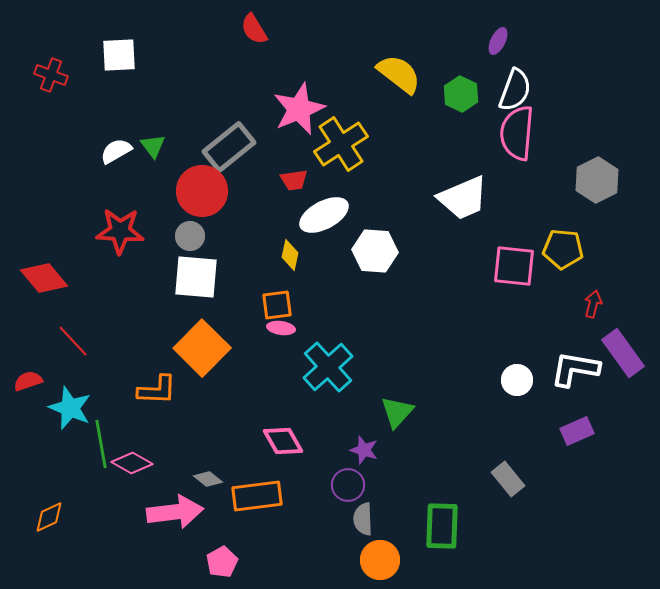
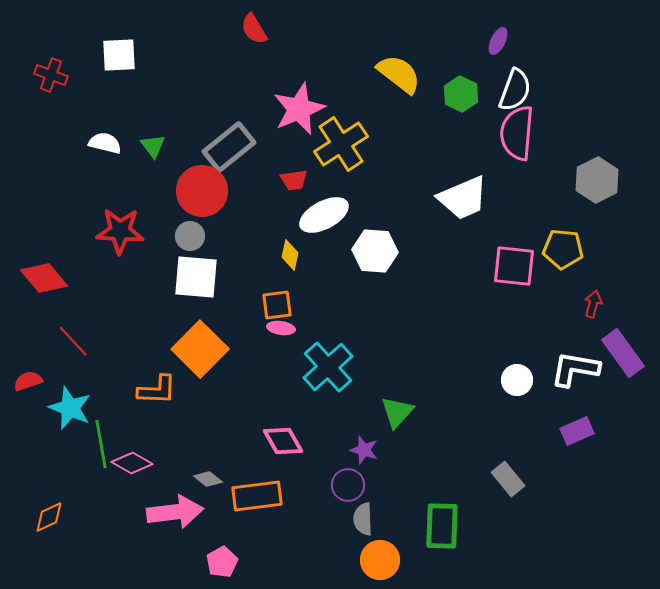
white semicircle at (116, 151): moved 11 px left, 8 px up; rotated 44 degrees clockwise
orange square at (202, 348): moved 2 px left, 1 px down
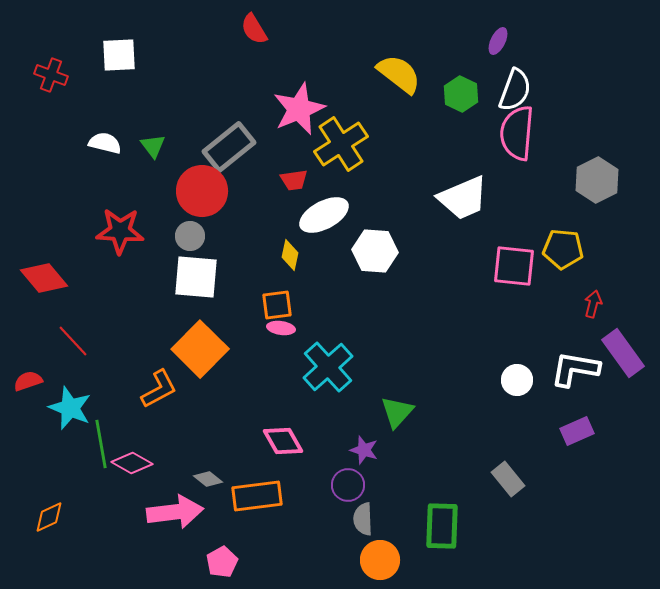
orange L-shape at (157, 390): moved 2 px right, 1 px up; rotated 30 degrees counterclockwise
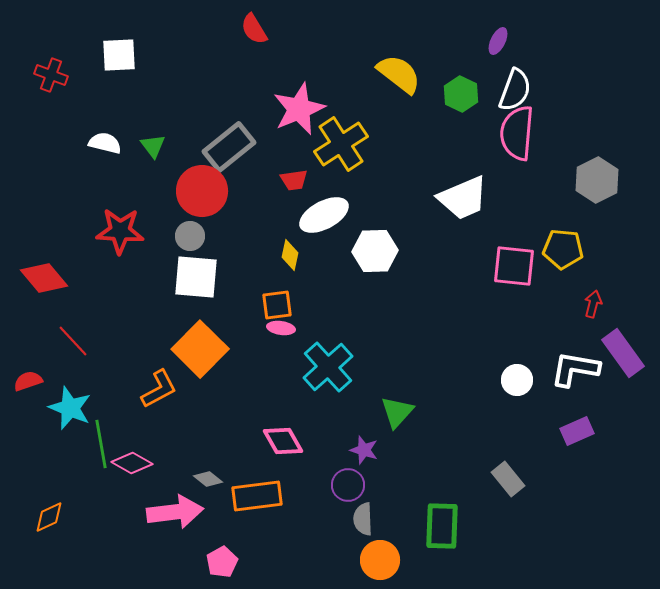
white hexagon at (375, 251): rotated 6 degrees counterclockwise
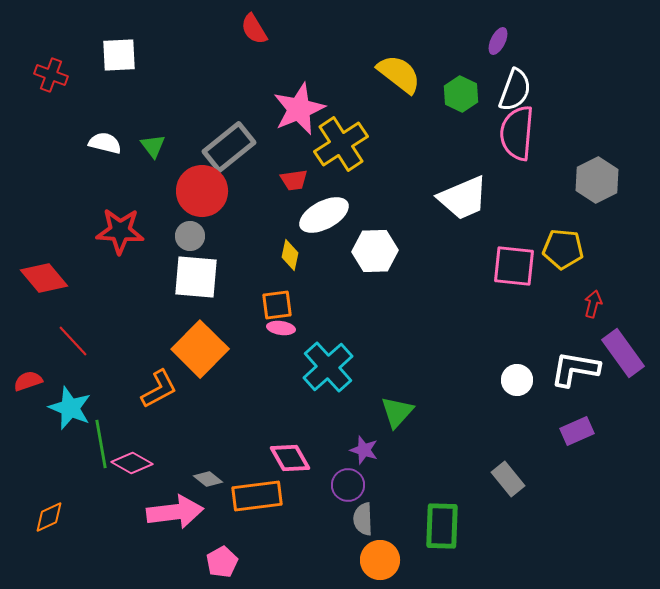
pink diamond at (283, 441): moved 7 px right, 17 px down
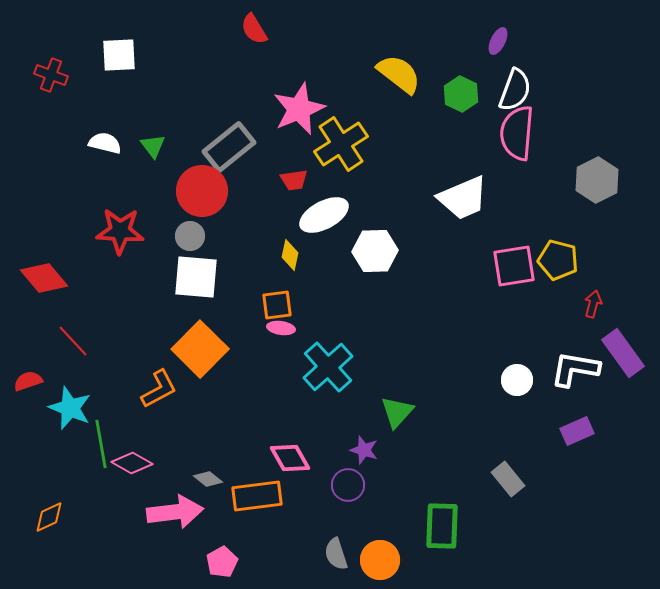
yellow pentagon at (563, 249): moved 5 px left, 11 px down; rotated 9 degrees clockwise
pink square at (514, 266): rotated 15 degrees counterclockwise
gray semicircle at (363, 519): moved 27 px left, 35 px down; rotated 16 degrees counterclockwise
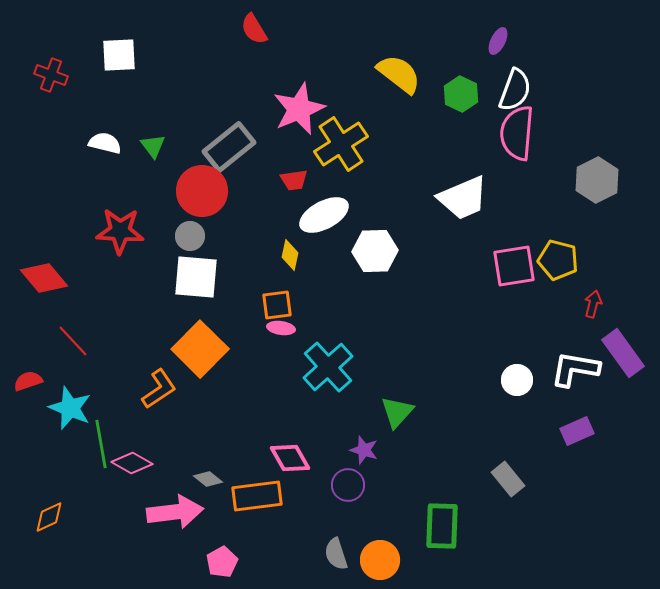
orange L-shape at (159, 389): rotated 6 degrees counterclockwise
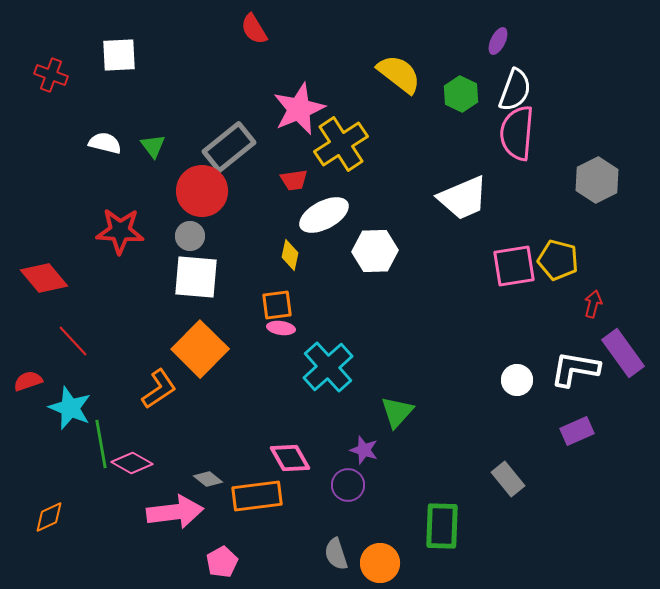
orange circle at (380, 560): moved 3 px down
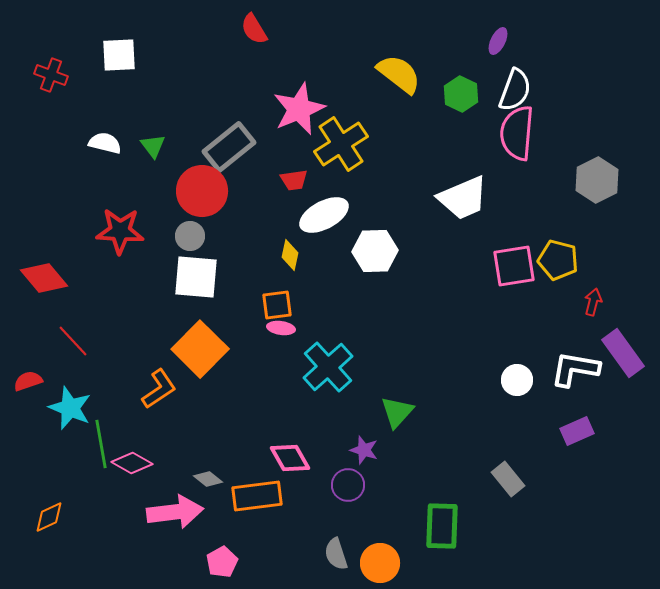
red arrow at (593, 304): moved 2 px up
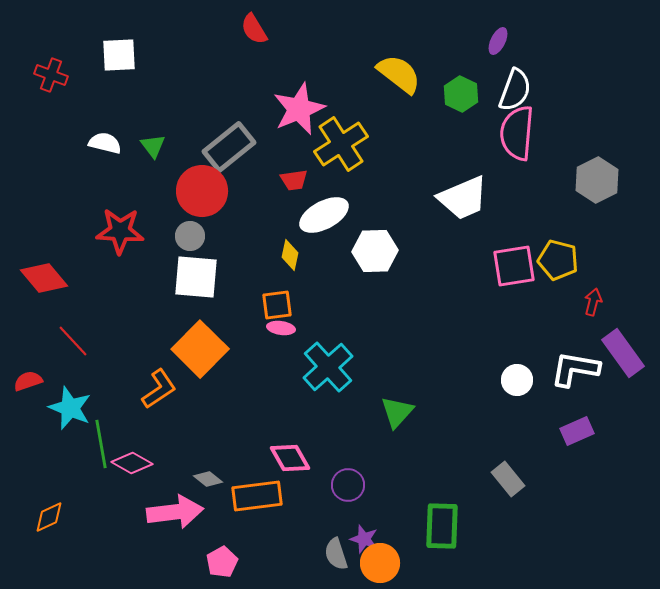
purple star at (364, 450): moved 89 px down
